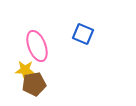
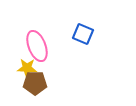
yellow star: moved 2 px right, 2 px up
brown pentagon: moved 1 px right, 1 px up; rotated 10 degrees clockwise
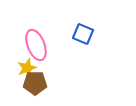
pink ellipse: moved 1 px left, 1 px up
yellow star: rotated 24 degrees counterclockwise
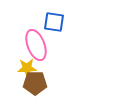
blue square: moved 29 px left, 12 px up; rotated 15 degrees counterclockwise
yellow star: rotated 18 degrees clockwise
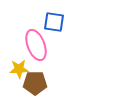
yellow star: moved 8 px left, 1 px down
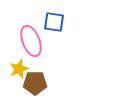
pink ellipse: moved 5 px left, 4 px up
yellow star: rotated 18 degrees counterclockwise
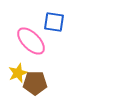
pink ellipse: rotated 24 degrees counterclockwise
yellow star: moved 1 px left, 4 px down
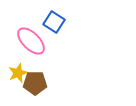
blue square: rotated 25 degrees clockwise
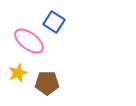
pink ellipse: moved 2 px left; rotated 8 degrees counterclockwise
brown pentagon: moved 12 px right
